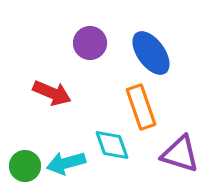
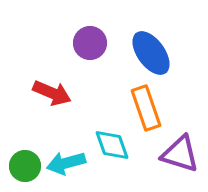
orange rectangle: moved 5 px right, 1 px down
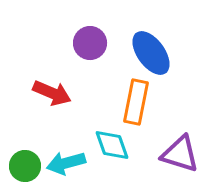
orange rectangle: moved 10 px left, 6 px up; rotated 30 degrees clockwise
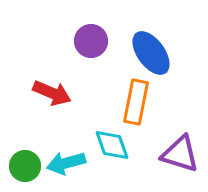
purple circle: moved 1 px right, 2 px up
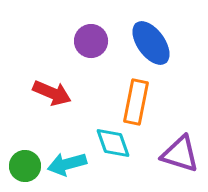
blue ellipse: moved 10 px up
cyan diamond: moved 1 px right, 2 px up
cyan arrow: moved 1 px right, 1 px down
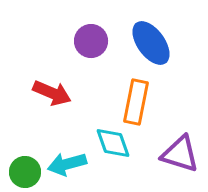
green circle: moved 6 px down
